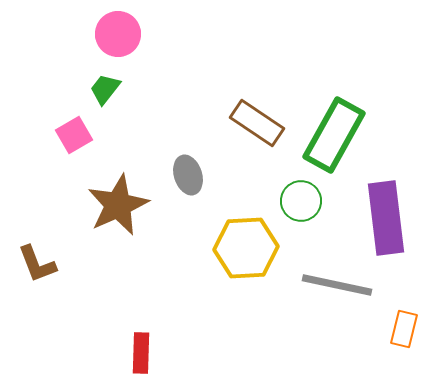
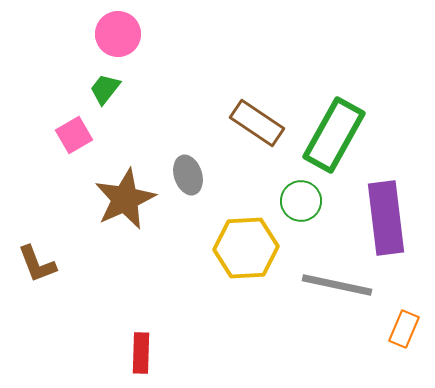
brown star: moved 7 px right, 6 px up
orange rectangle: rotated 9 degrees clockwise
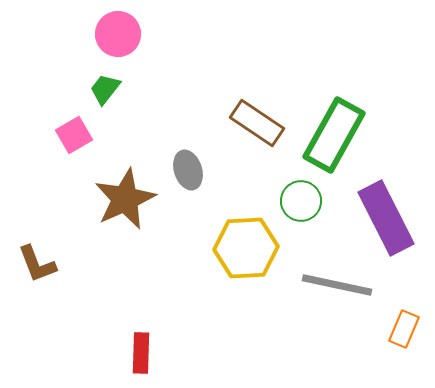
gray ellipse: moved 5 px up
purple rectangle: rotated 20 degrees counterclockwise
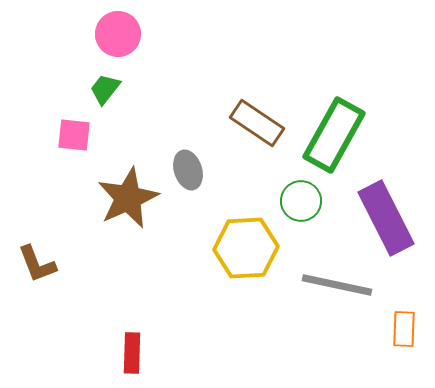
pink square: rotated 36 degrees clockwise
brown star: moved 3 px right, 1 px up
orange rectangle: rotated 21 degrees counterclockwise
red rectangle: moved 9 px left
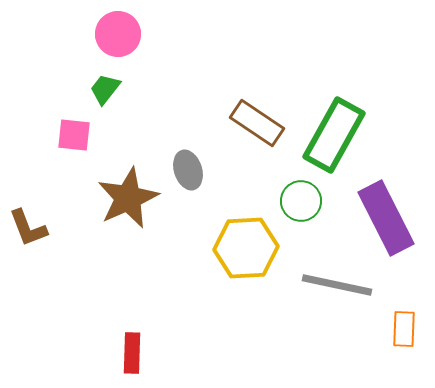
brown L-shape: moved 9 px left, 36 px up
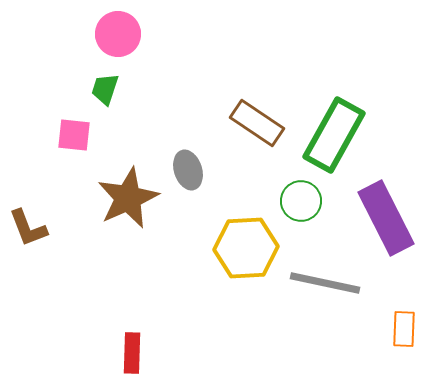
green trapezoid: rotated 20 degrees counterclockwise
gray line: moved 12 px left, 2 px up
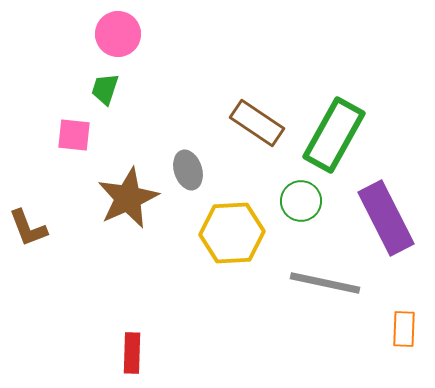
yellow hexagon: moved 14 px left, 15 px up
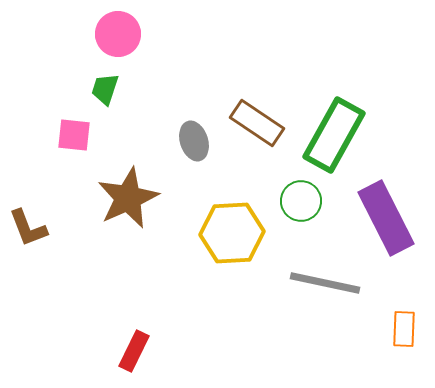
gray ellipse: moved 6 px right, 29 px up
red rectangle: moved 2 px right, 2 px up; rotated 24 degrees clockwise
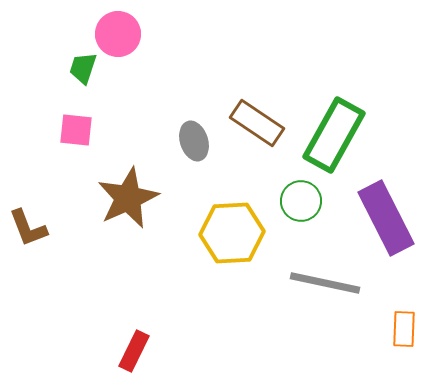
green trapezoid: moved 22 px left, 21 px up
pink square: moved 2 px right, 5 px up
